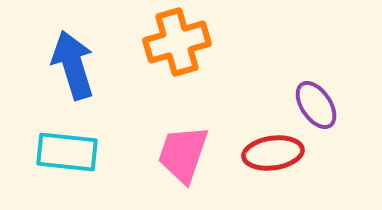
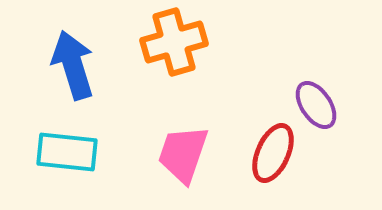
orange cross: moved 3 px left
red ellipse: rotated 58 degrees counterclockwise
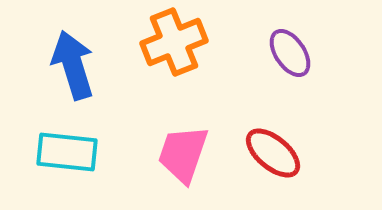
orange cross: rotated 6 degrees counterclockwise
purple ellipse: moved 26 px left, 52 px up
red ellipse: rotated 74 degrees counterclockwise
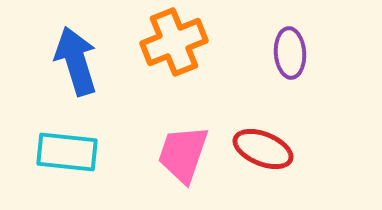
purple ellipse: rotated 30 degrees clockwise
blue arrow: moved 3 px right, 4 px up
red ellipse: moved 10 px left, 4 px up; rotated 18 degrees counterclockwise
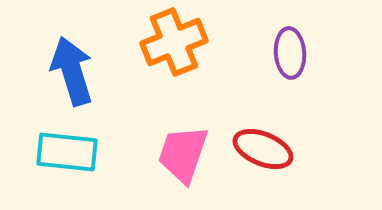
blue arrow: moved 4 px left, 10 px down
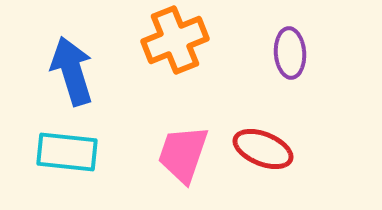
orange cross: moved 1 px right, 2 px up
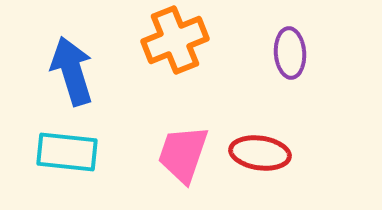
red ellipse: moved 3 px left, 4 px down; rotated 14 degrees counterclockwise
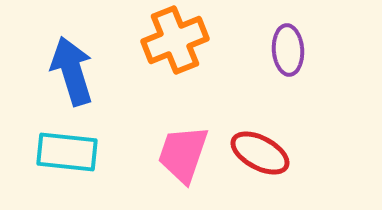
purple ellipse: moved 2 px left, 3 px up
red ellipse: rotated 20 degrees clockwise
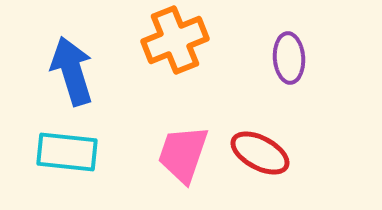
purple ellipse: moved 1 px right, 8 px down
